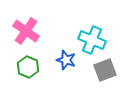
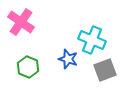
pink cross: moved 5 px left, 9 px up
blue star: moved 2 px right, 1 px up
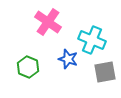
pink cross: moved 27 px right
gray square: moved 2 px down; rotated 10 degrees clockwise
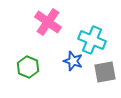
blue star: moved 5 px right, 2 px down
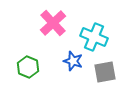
pink cross: moved 5 px right, 1 px down; rotated 12 degrees clockwise
cyan cross: moved 2 px right, 3 px up
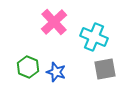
pink cross: moved 1 px right, 1 px up
blue star: moved 17 px left, 11 px down
gray square: moved 3 px up
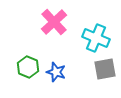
cyan cross: moved 2 px right, 1 px down
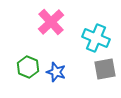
pink cross: moved 3 px left
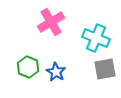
pink cross: rotated 12 degrees clockwise
blue star: rotated 12 degrees clockwise
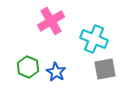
pink cross: moved 1 px up
cyan cross: moved 2 px left, 1 px down
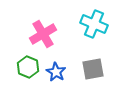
pink cross: moved 8 px left, 13 px down
cyan cross: moved 15 px up
gray square: moved 12 px left
